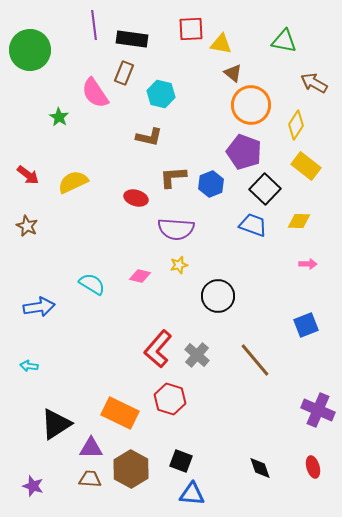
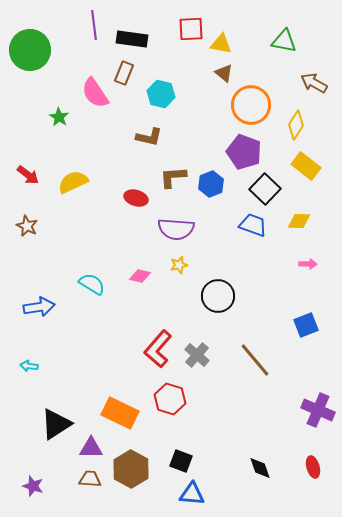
brown triangle at (233, 73): moved 9 px left
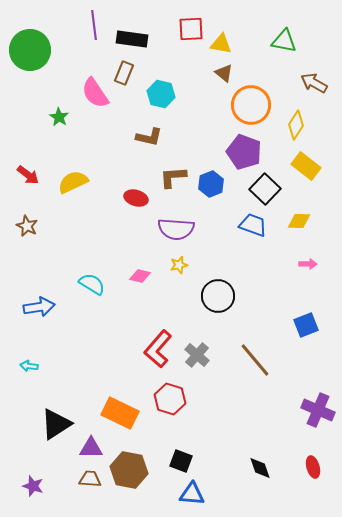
brown hexagon at (131, 469): moved 2 px left, 1 px down; rotated 18 degrees counterclockwise
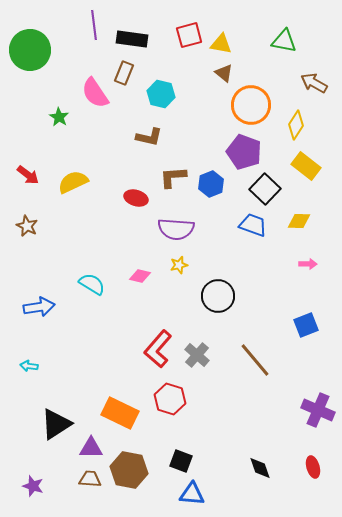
red square at (191, 29): moved 2 px left, 6 px down; rotated 12 degrees counterclockwise
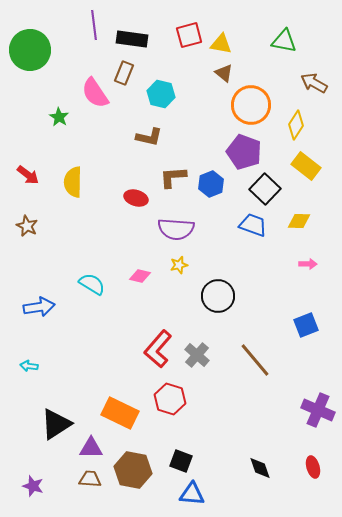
yellow semicircle at (73, 182): rotated 64 degrees counterclockwise
brown hexagon at (129, 470): moved 4 px right
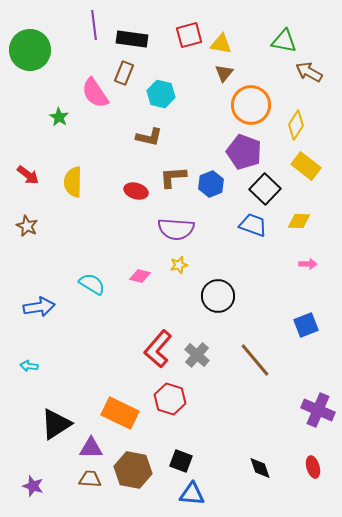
brown triangle at (224, 73): rotated 30 degrees clockwise
brown arrow at (314, 83): moved 5 px left, 11 px up
red ellipse at (136, 198): moved 7 px up
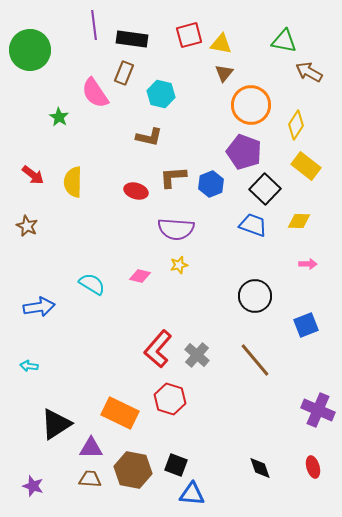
red arrow at (28, 175): moved 5 px right
black circle at (218, 296): moved 37 px right
black square at (181, 461): moved 5 px left, 4 px down
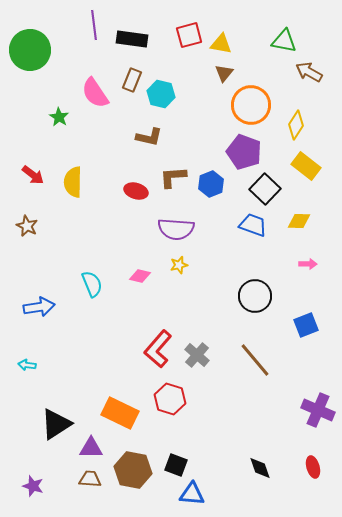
brown rectangle at (124, 73): moved 8 px right, 7 px down
cyan semicircle at (92, 284): rotated 36 degrees clockwise
cyan arrow at (29, 366): moved 2 px left, 1 px up
